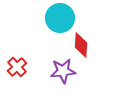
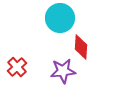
red diamond: moved 2 px down
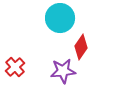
red diamond: rotated 30 degrees clockwise
red cross: moved 2 px left
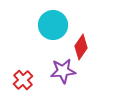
cyan circle: moved 7 px left, 7 px down
red cross: moved 8 px right, 13 px down
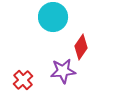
cyan circle: moved 8 px up
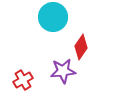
red cross: rotated 12 degrees clockwise
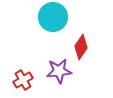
purple star: moved 4 px left
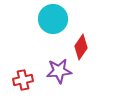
cyan circle: moved 2 px down
red cross: rotated 18 degrees clockwise
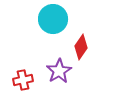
purple star: rotated 25 degrees counterclockwise
